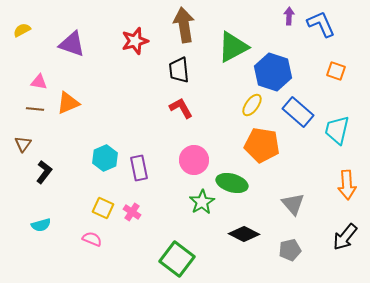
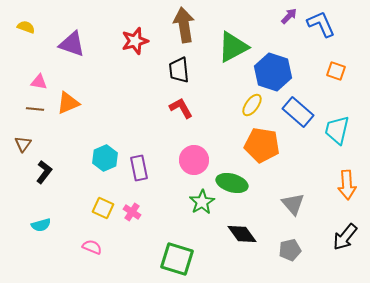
purple arrow: rotated 42 degrees clockwise
yellow semicircle: moved 4 px right, 3 px up; rotated 48 degrees clockwise
black diamond: moved 2 px left; rotated 28 degrees clockwise
pink semicircle: moved 8 px down
green square: rotated 20 degrees counterclockwise
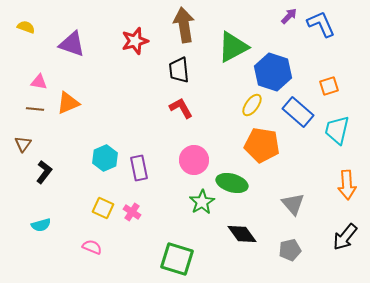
orange square: moved 7 px left, 15 px down; rotated 36 degrees counterclockwise
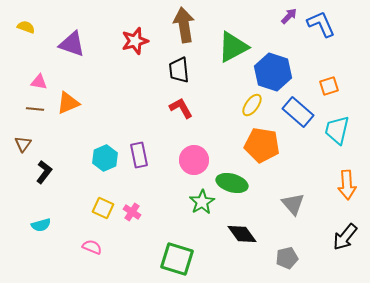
purple rectangle: moved 13 px up
gray pentagon: moved 3 px left, 8 px down
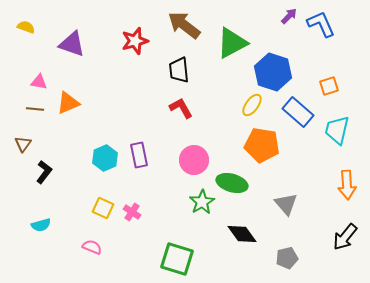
brown arrow: rotated 44 degrees counterclockwise
green triangle: moved 1 px left, 4 px up
gray triangle: moved 7 px left
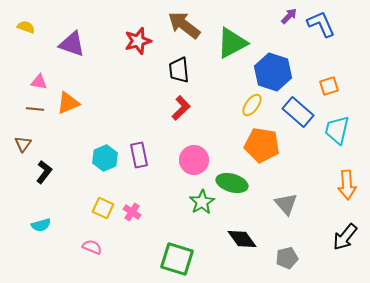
red star: moved 3 px right
red L-shape: rotated 75 degrees clockwise
black diamond: moved 5 px down
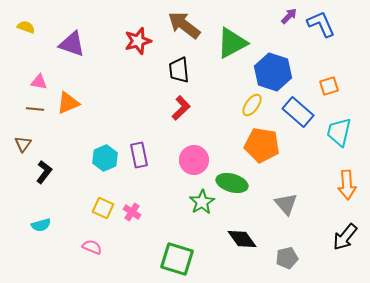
cyan trapezoid: moved 2 px right, 2 px down
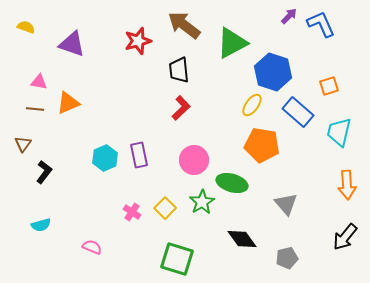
yellow square: moved 62 px right; rotated 20 degrees clockwise
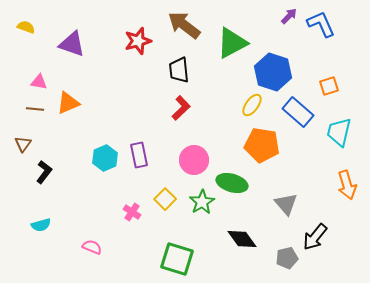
orange arrow: rotated 12 degrees counterclockwise
yellow square: moved 9 px up
black arrow: moved 30 px left
